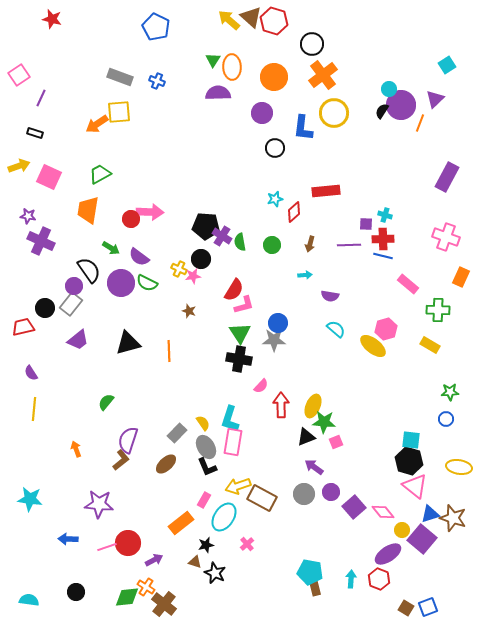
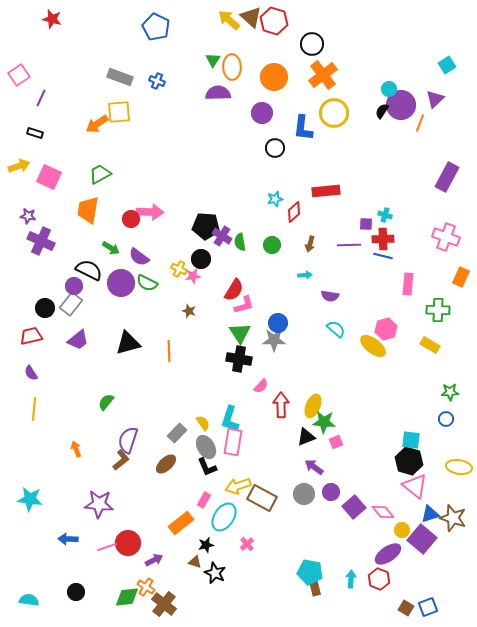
black semicircle at (89, 270): rotated 28 degrees counterclockwise
pink rectangle at (408, 284): rotated 55 degrees clockwise
red trapezoid at (23, 327): moved 8 px right, 9 px down
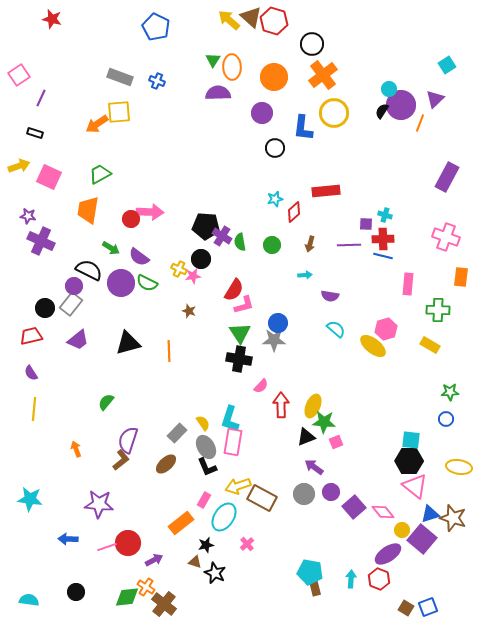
orange rectangle at (461, 277): rotated 18 degrees counterclockwise
black hexagon at (409, 461): rotated 16 degrees counterclockwise
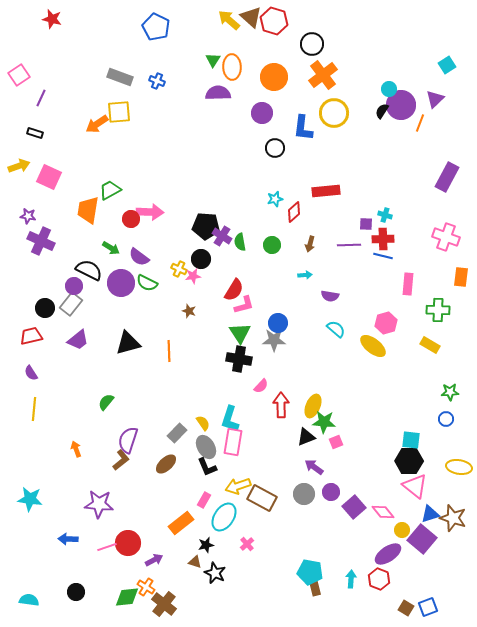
green trapezoid at (100, 174): moved 10 px right, 16 px down
pink hexagon at (386, 329): moved 6 px up
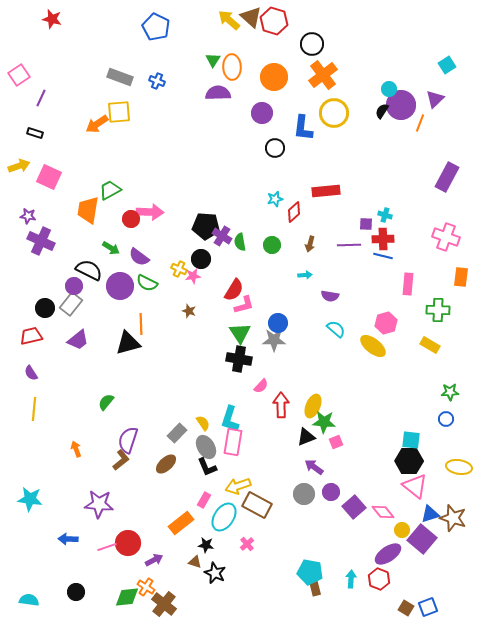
purple circle at (121, 283): moved 1 px left, 3 px down
orange line at (169, 351): moved 28 px left, 27 px up
brown rectangle at (262, 498): moved 5 px left, 7 px down
black star at (206, 545): rotated 21 degrees clockwise
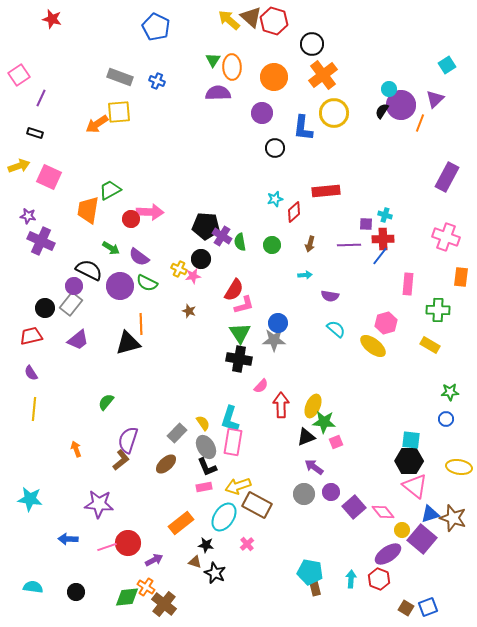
blue line at (383, 256): moved 3 px left; rotated 66 degrees counterclockwise
pink rectangle at (204, 500): moved 13 px up; rotated 49 degrees clockwise
cyan semicircle at (29, 600): moved 4 px right, 13 px up
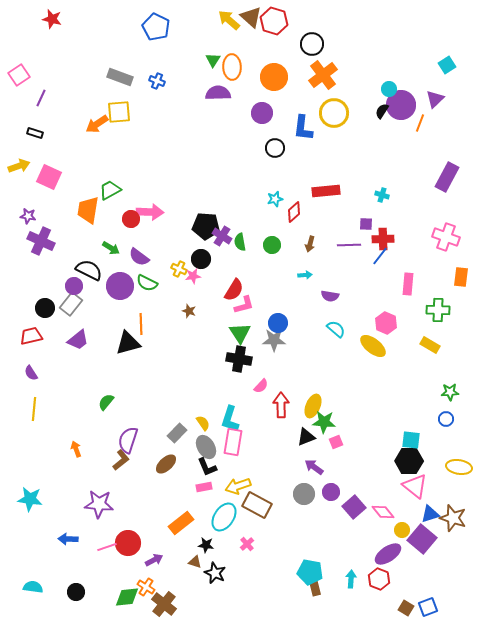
cyan cross at (385, 215): moved 3 px left, 20 px up
pink hexagon at (386, 323): rotated 20 degrees counterclockwise
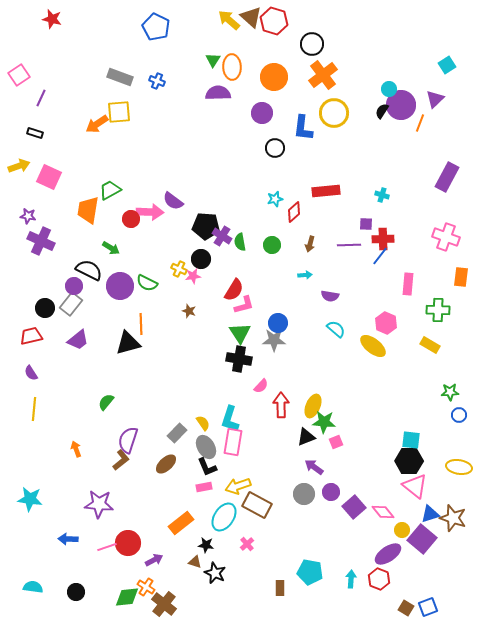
purple semicircle at (139, 257): moved 34 px right, 56 px up
blue circle at (446, 419): moved 13 px right, 4 px up
brown rectangle at (315, 588): moved 35 px left; rotated 14 degrees clockwise
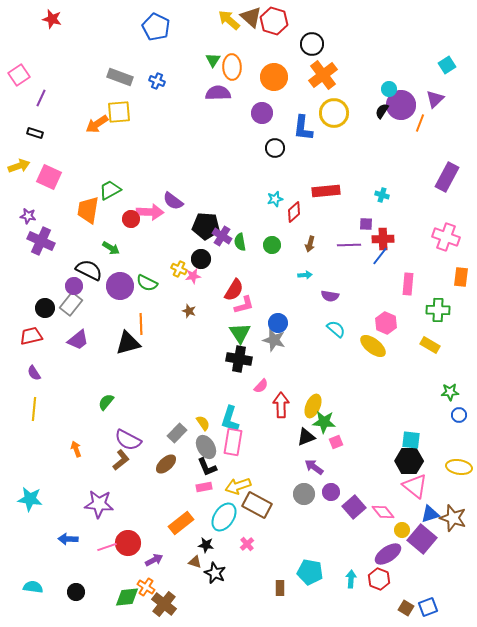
gray star at (274, 340): rotated 15 degrees clockwise
purple semicircle at (31, 373): moved 3 px right
purple semicircle at (128, 440): rotated 80 degrees counterclockwise
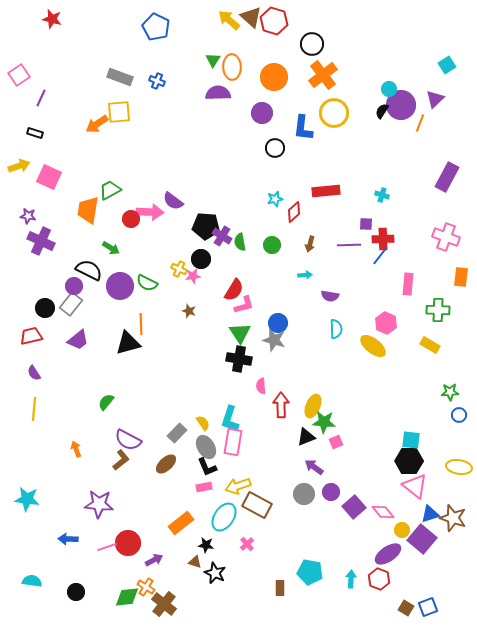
cyan semicircle at (336, 329): rotated 48 degrees clockwise
pink semicircle at (261, 386): rotated 133 degrees clockwise
cyan star at (30, 499): moved 3 px left
cyan semicircle at (33, 587): moved 1 px left, 6 px up
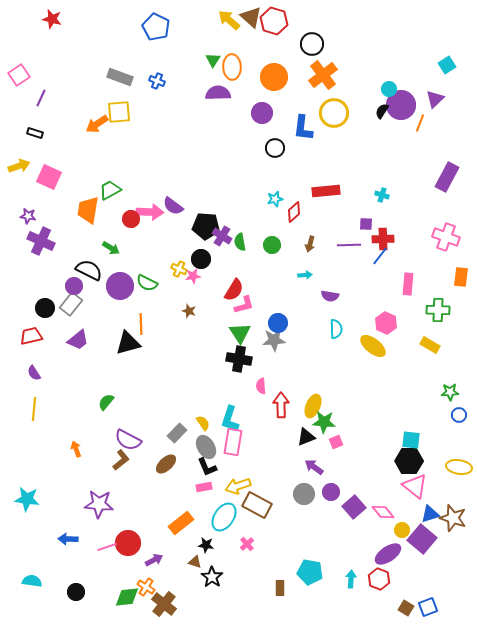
purple semicircle at (173, 201): moved 5 px down
gray star at (274, 340): rotated 20 degrees counterclockwise
black star at (215, 573): moved 3 px left, 4 px down; rotated 10 degrees clockwise
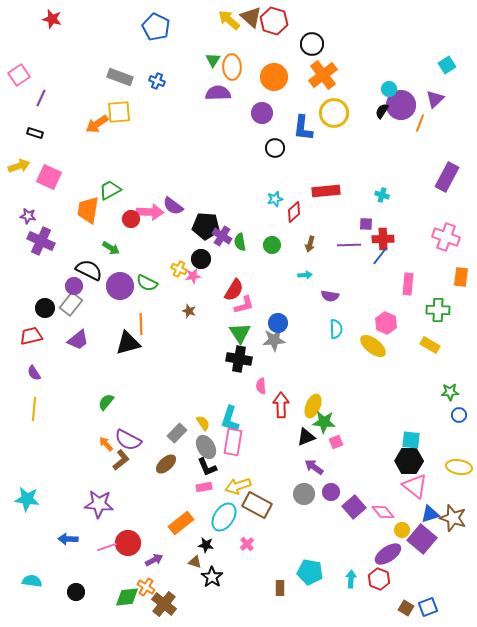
orange arrow at (76, 449): moved 30 px right, 5 px up; rotated 21 degrees counterclockwise
